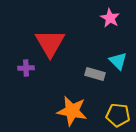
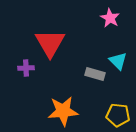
orange star: moved 9 px left; rotated 16 degrees counterclockwise
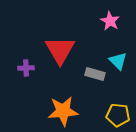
pink star: moved 3 px down
red triangle: moved 10 px right, 7 px down
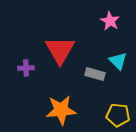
orange star: moved 2 px left, 1 px up
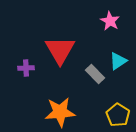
cyan triangle: rotated 42 degrees clockwise
gray rectangle: rotated 30 degrees clockwise
orange star: moved 1 px left, 2 px down
yellow pentagon: rotated 25 degrees clockwise
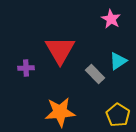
pink star: moved 1 px right, 2 px up
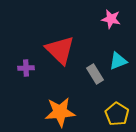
pink star: rotated 18 degrees counterclockwise
red triangle: rotated 16 degrees counterclockwise
cyan triangle: rotated 12 degrees clockwise
gray rectangle: rotated 12 degrees clockwise
yellow pentagon: moved 1 px left, 1 px up
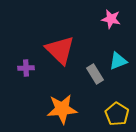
orange star: moved 2 px right, 3 px up
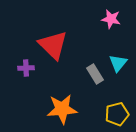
red triangle: moved 7 px left, 5 px up
cyan triangle: moved 2 px down; rotated 30 degrees counterclockwise
yellow pentagon: rotated 25 degrees clockwise
